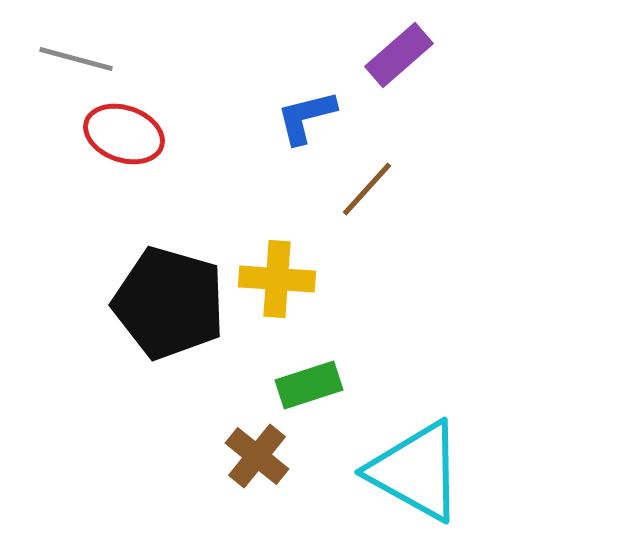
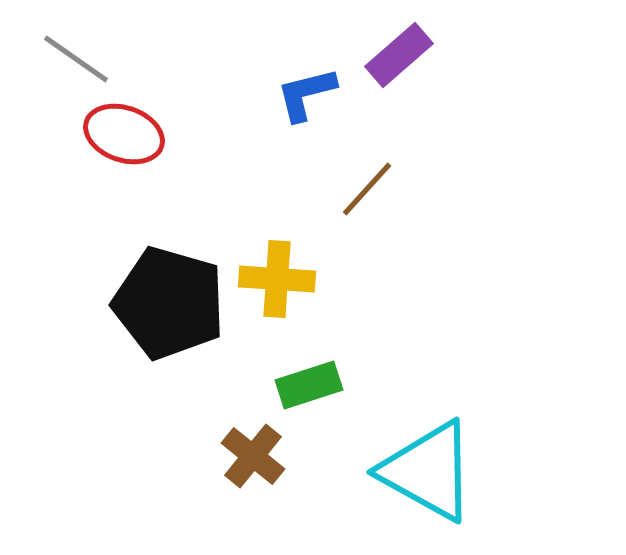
gray line: rotated 20 degrees clockwise
blue L-shape: moved 23 px up
brown cross: moved 4 px left
cyan triangle: moved 12 px right
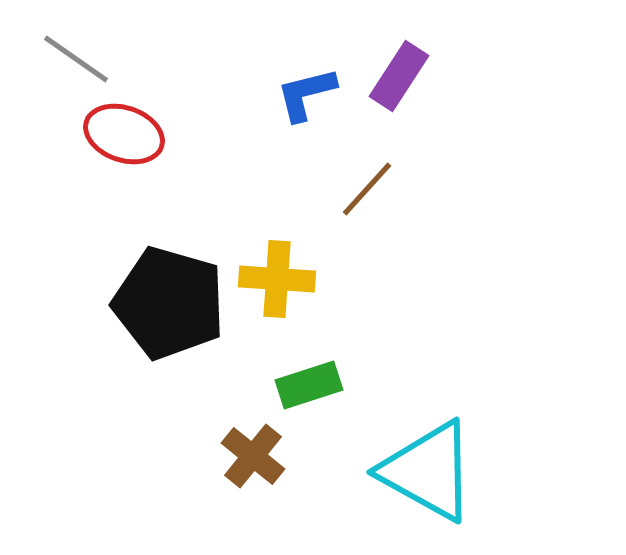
purple rectangle: moved 21 px down; rotated 16 degrees counterclockwise
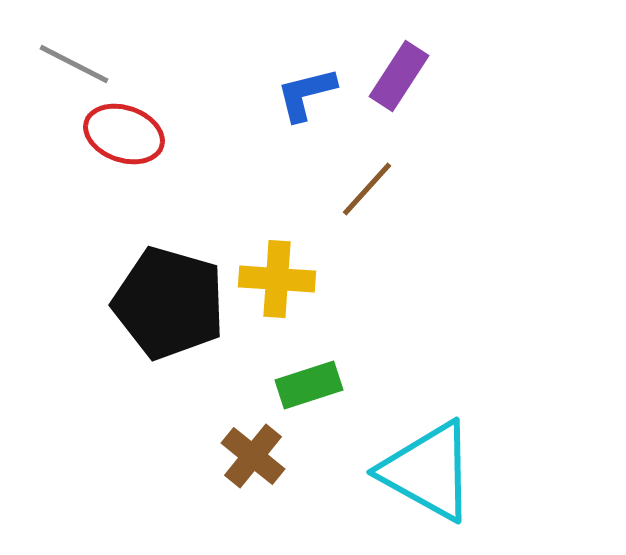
gray line: moved 2 px left, 5 px down; rotated 8 degrees counterclockwise
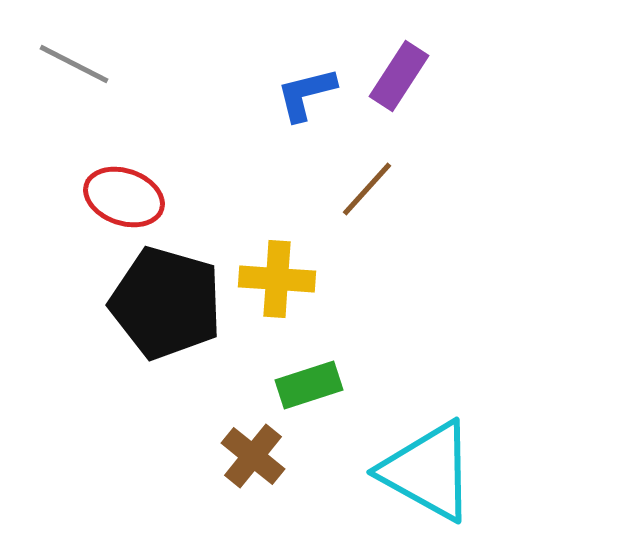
red ellipse: moved 63 px down
black pentagon: moved 3 px left
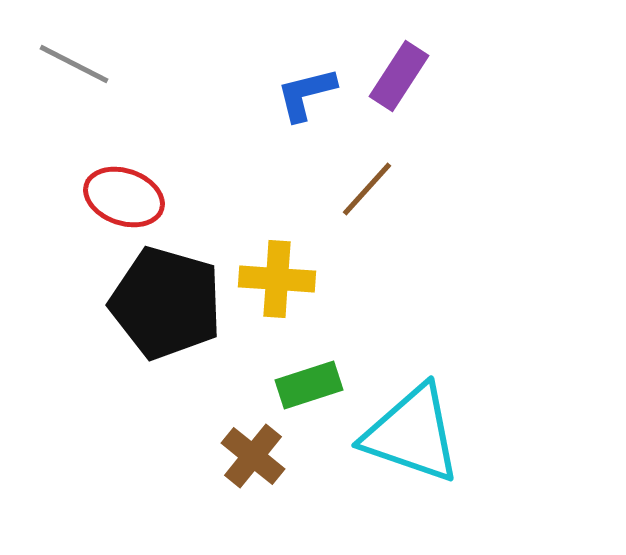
cyan triangle: moved 16 px left, 37 px up; rotated 10 degrees counterclockwise
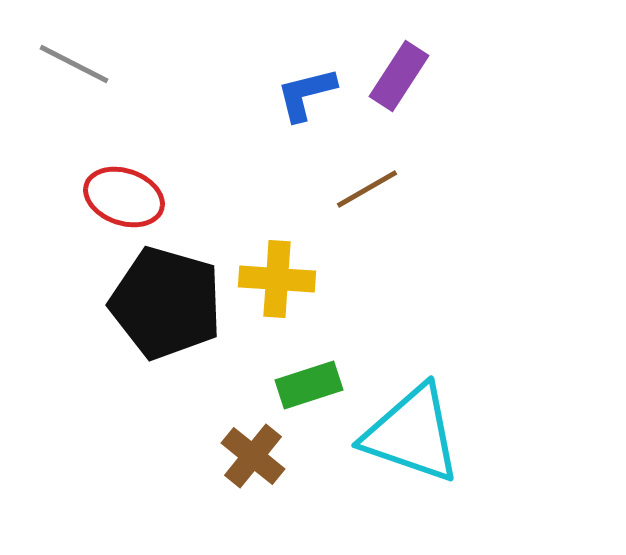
brown line: rotated 18 degrees clockwise
